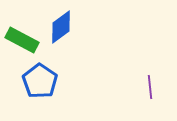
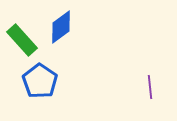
green rectangle: rotated 20 degrees clockwise
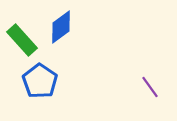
purple line: rotated 30 degrees counterclockwise
